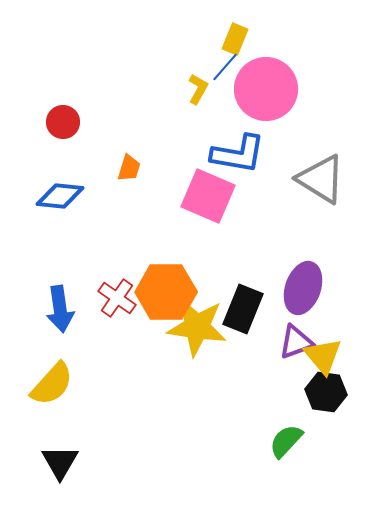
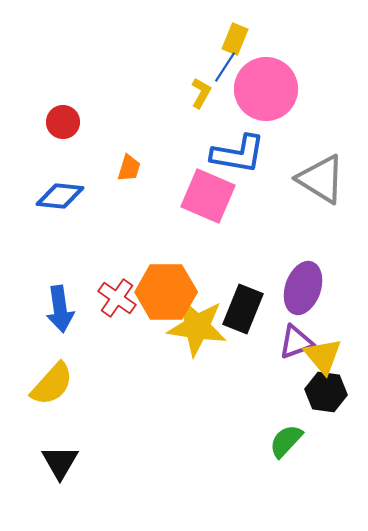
blue line: rotated 8 degrees counterclockwise
yellow L-shape: moved 3 px right, 4 px down
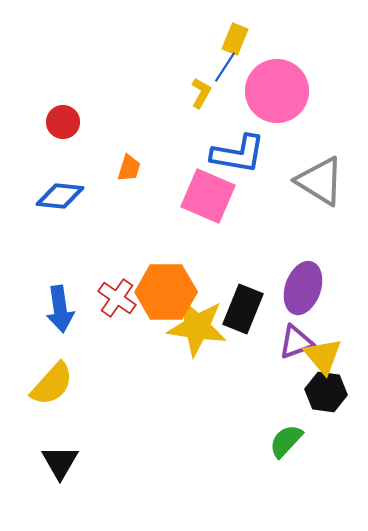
pink circle: moved 11 px right, 2 px down
gray triangle: moved 1 px left, 2 px down
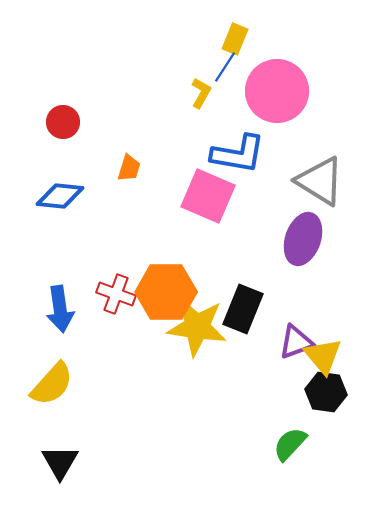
purple ellipse: moved 49 px up
red cross: moved 1 px left, 4 px up; rotated 15 degrees counterclockwise
green semicircle: moved 4 px right, 3 px down
